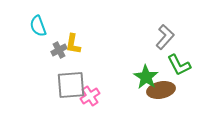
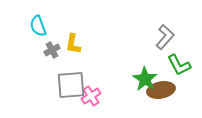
gray cross: moved 7 px left
green star: moved 1 px left, 2 px down
pink cross: moved 1 px right
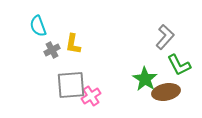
brown ellipse: moved 5 px right, 2 px down
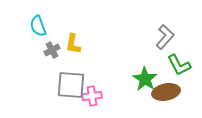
gray square: rotated 8 degrees clockwise
pink cross: moved 1 px right; rotated 24 degrees clockwise
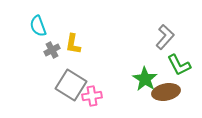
gray square: rotated 28 degrees clockwise
